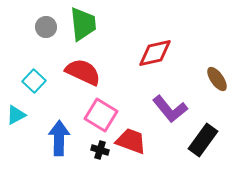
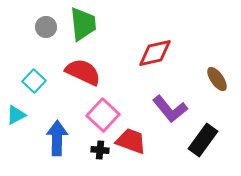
pink square: moved 2 px right; rotated 12 degrees clockwise
blue arrow: moved 2 px left
black cross: rotated 12 degrees counterclockwise
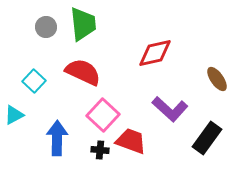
purple L-shape: rotated 9 degrees counterclockwise
cyan triangle: moved 2 px left
black rectangle: moved 4 px right, 2 px up
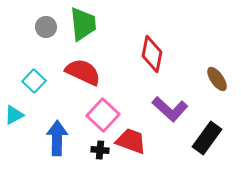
red diamond: moved 3 px left, 1 px down; rotated 66 degrees counterclockwise
